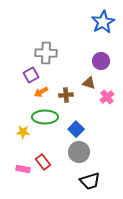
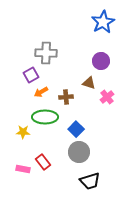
brown cross: moved 2 px down
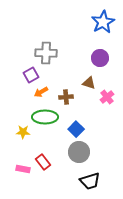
purple circle: moved 1 px left, 3 px up
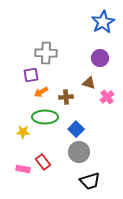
purple square: rotated 21 degrees clockwise
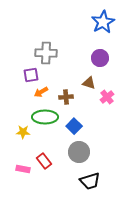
blue square: moved 2 px left, 3 px up
red rectangle: moved 1 px right, 1 px up
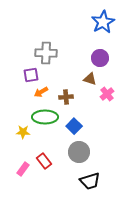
brown triangle: moved 1 px right, 4 px up
pink cross: moved 3 px up
pink rectangle: rotated 64 degrees counterclockwise
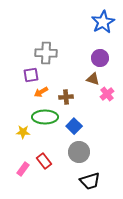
brown triangle: moved 3 px right
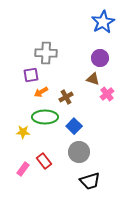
brown cross: rotated 24 degrees counterclockwise
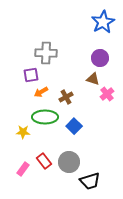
gray circle: moved 10 px left, 10 px down
